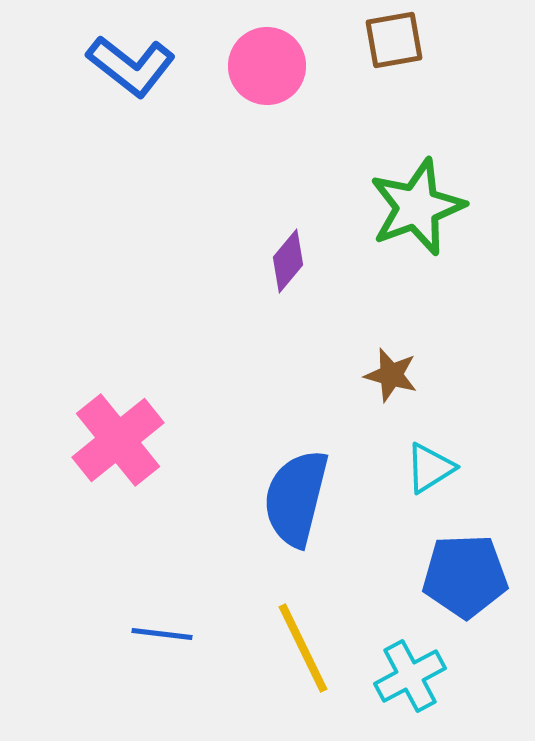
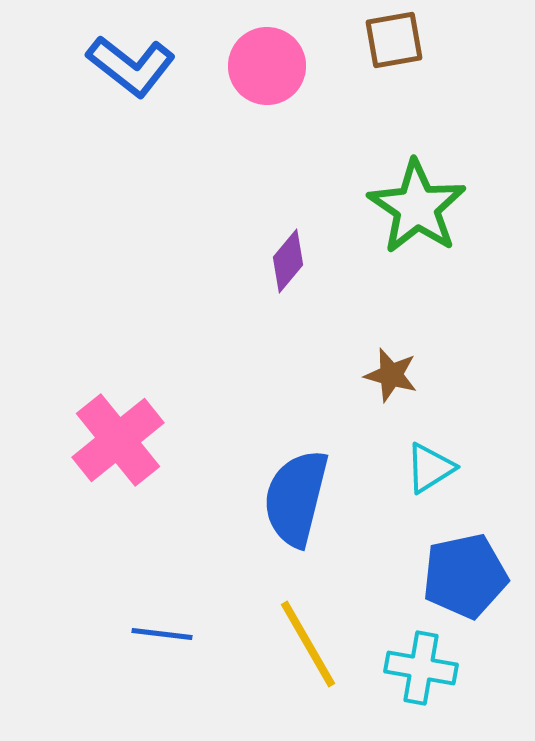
green star: rotated 18 degrees counterclockwise
blue pentagon: rotated 10 degrees counterclockwise
yellow line: moved 5 px right, 4 px up; rotated 4 degrees counterclockwise
cyan cross: moved 11 px right, 8 px up; rotated 38 degrees clockwise
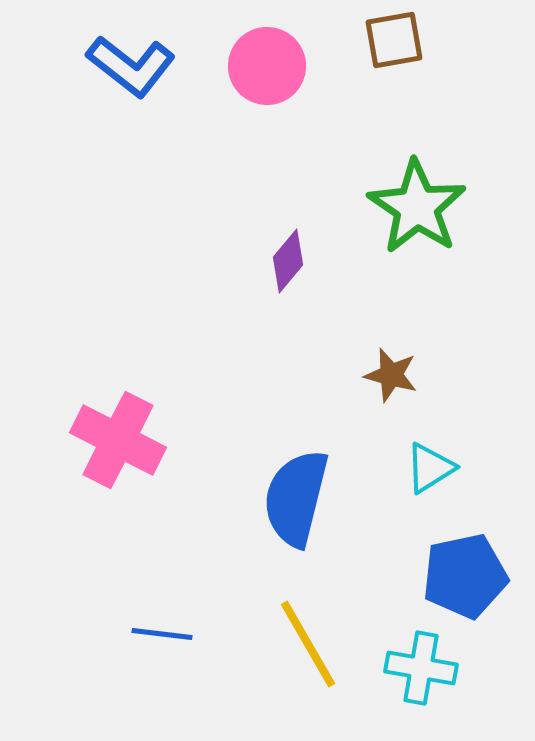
pink cross: rotated 24 degrees counterclockwise
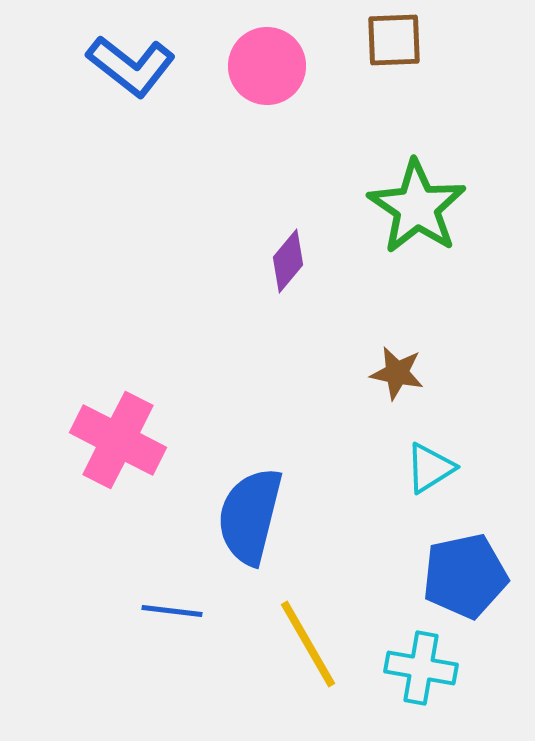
brown square: rotated 8 degrees clockwise
brown star: moved 6 px right, 2 px up; rotated 4 degrees counterclockwise
blue semicircle: moved 46 px left, 18 px down
blue line: moved 10 px right, 23 px up
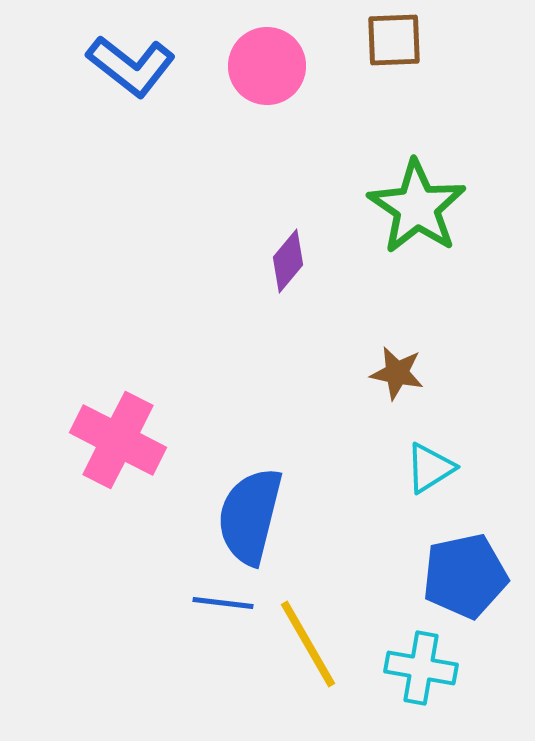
blue line: moved 51 px right, 8 px up
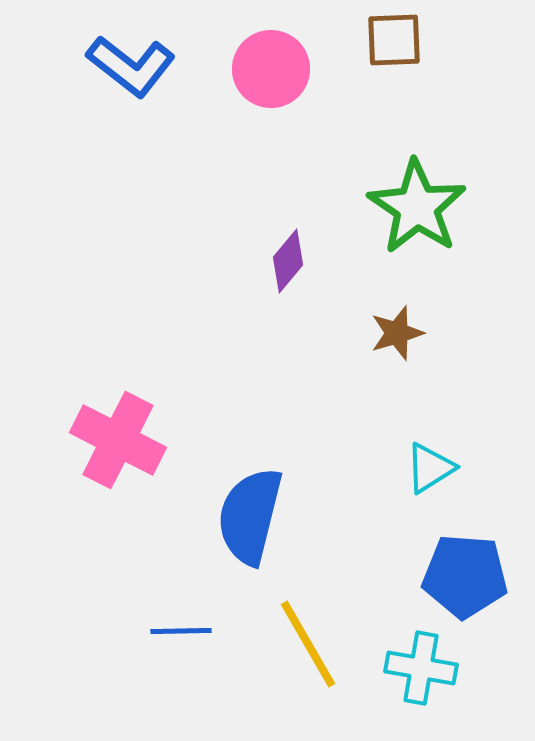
pink circle: moved 4 px right, 3 px down
brown star: moved 40 px up; rotated 28 degrees counterclockwise
blue pentagon: rotated 16 degrees clockwise
blue line: moved 42 px left, 28 px down; rotated 8 degrees counterclockwise
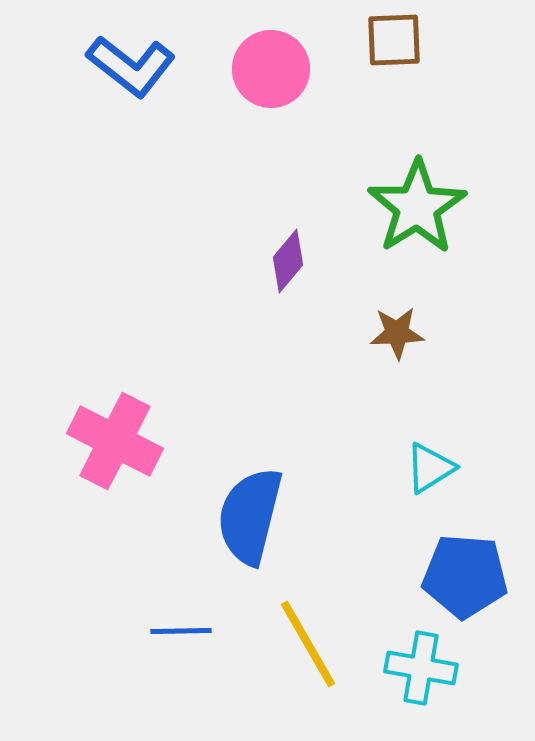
green star: rotated 6 degrees clockwise
brown star: rotated 14 degrees clockwise
pink cross: moved 3 px left, 1 px down
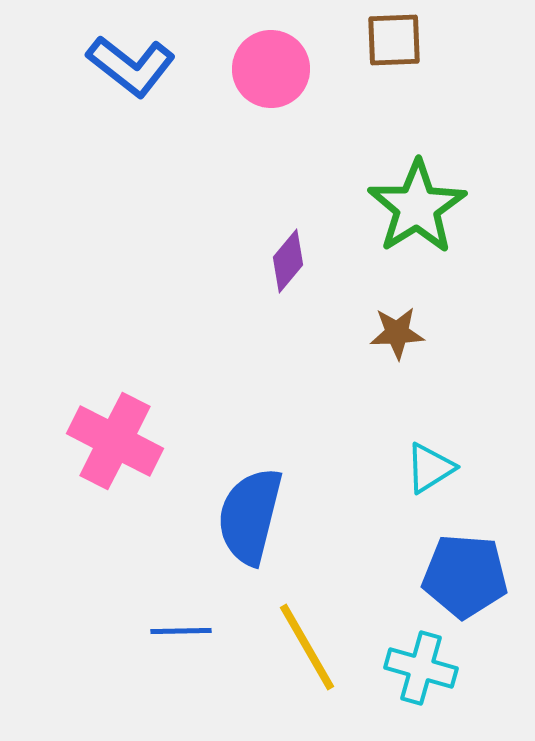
yellow line: moved 1 px left, 3 px down
cyan cross: rotated 6 degrees clockwise
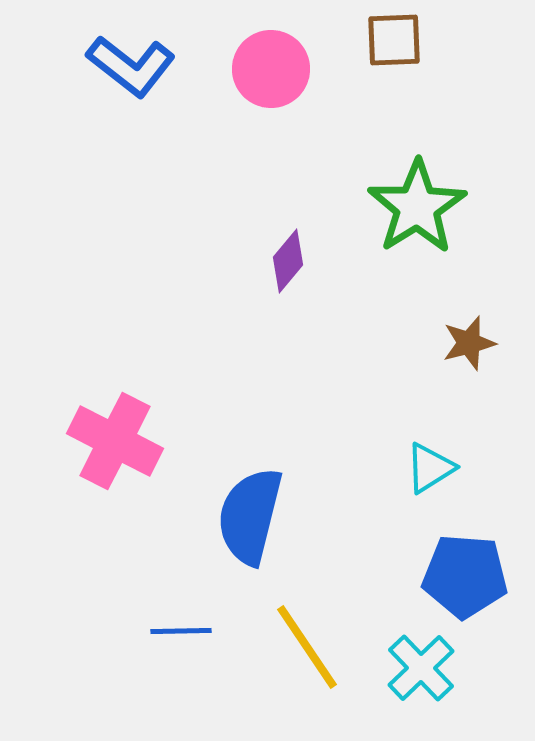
brown star: moved 72 px right, 10 px down; rotated 12 degrees counterclockwise
yellow line: rotated 4 degrees counterclockwise
cyan cross: rotated 30 degrees clockwise
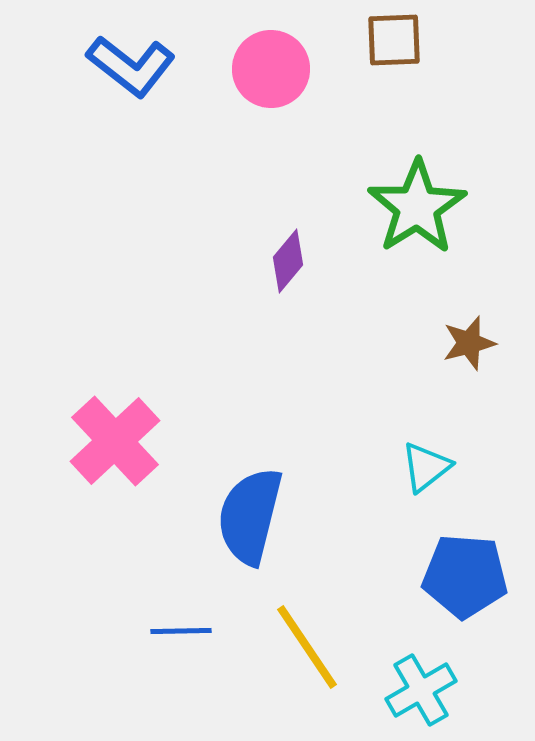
pink cross: rotated 20 degrees clockwise
cyan triangle: moved 4 px left, 1 px up; rotated 6 degrees counterclockwise
cyan cross: moved 22 px down; rotated 14 degrees clockwise
